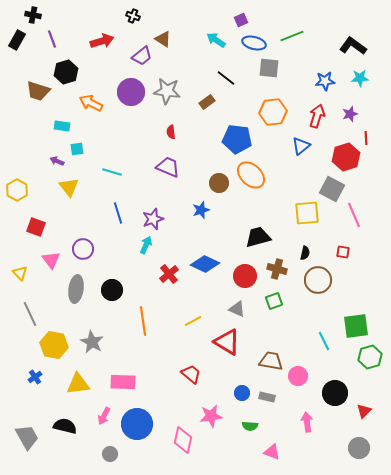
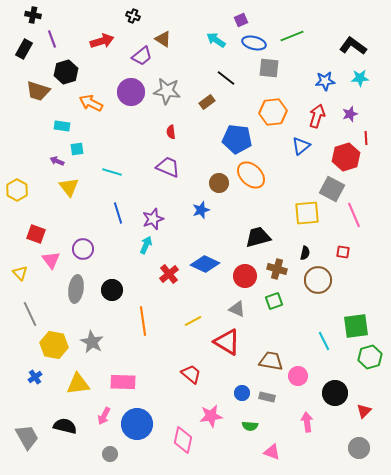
black rectangle at (17, 40): moved 7 px right, 9 px down
red square at (36, 227): moved 7 px down
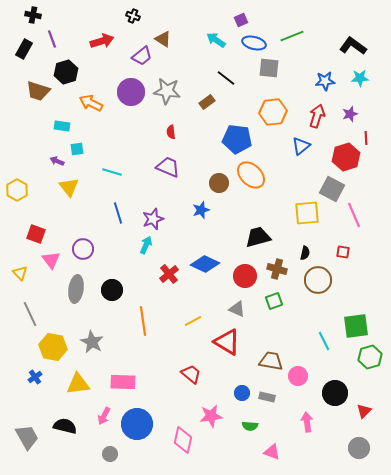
yellow hexagon at (54, 345): moved 1 px left, 2 px down
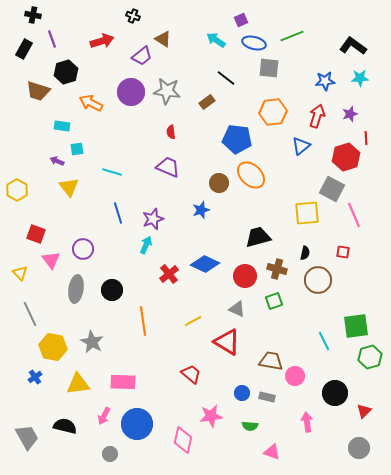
pink circle at (298, 376): moved 3 px left
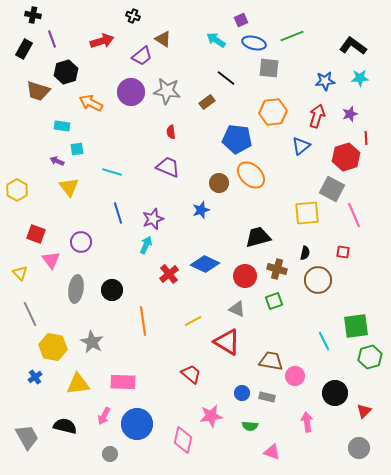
purple circle at (83, 249): moved 2 px left, 7 px up
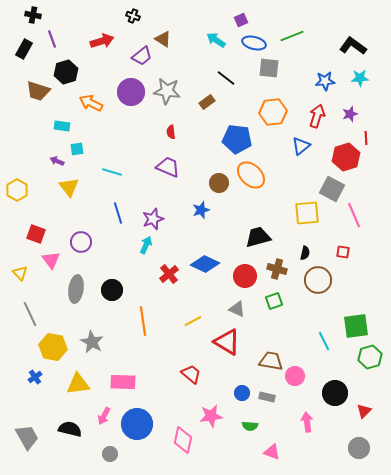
black semicircle at (65, 426): moved 5 px right, 3 px down
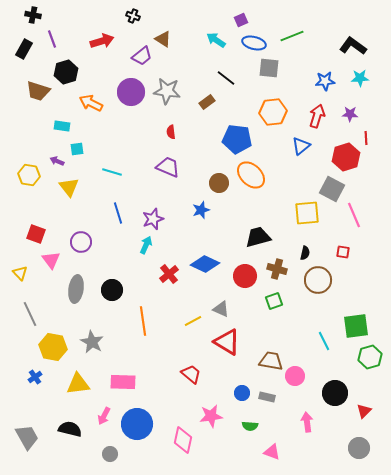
purple star at (350, 114): rotated 21 degrees clockwise
yellow hexagon at (17, 190): moved 12 px right, 15 px up; rotated 20 degrees counterclockwise
gray triangle at (237, 309): moved 16 px left
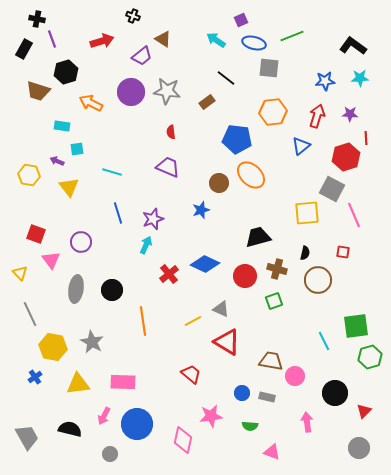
black cross at (33, 15): moved 4 px right, 4 px down
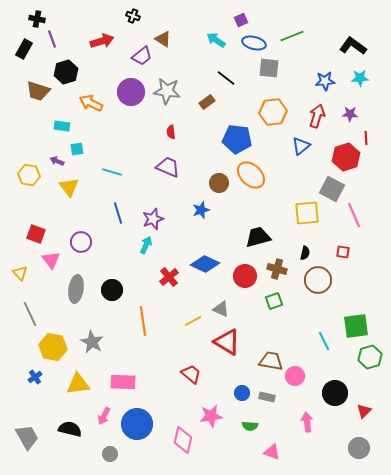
red cross at (169, 274): moved 3 px down
